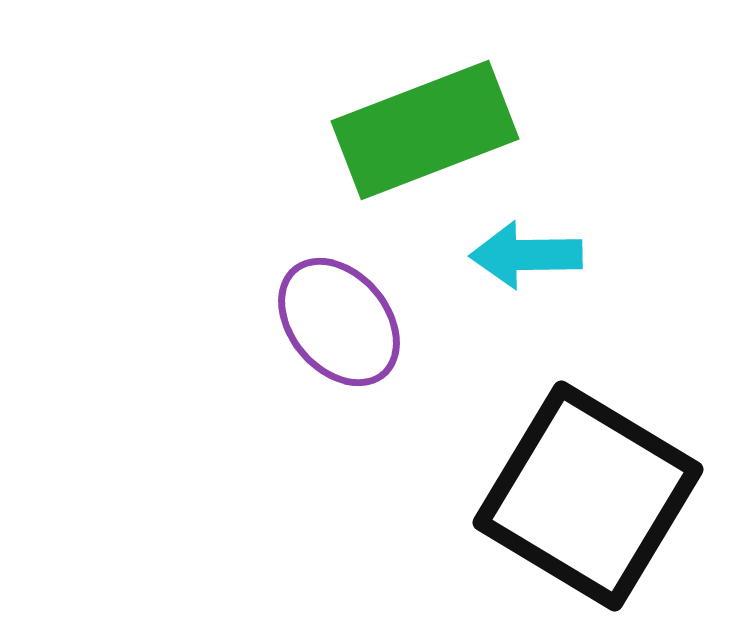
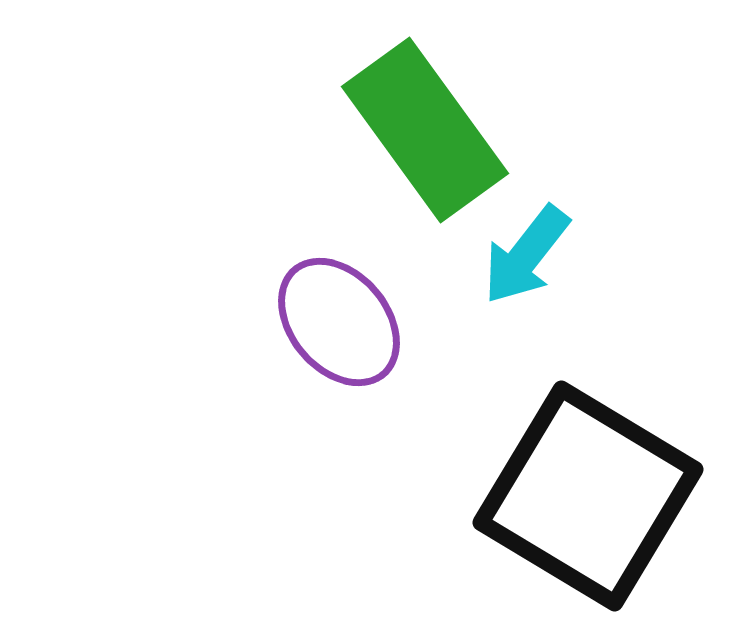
green rectangle: rotated 75 degrees clockwise
cyan arrow: rotated 51 degrees counterclockwise
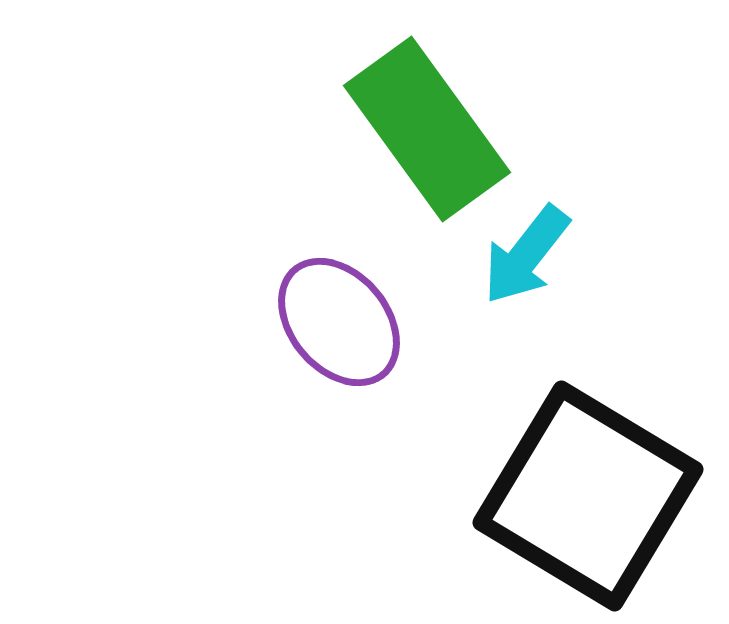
green rectangle: moved 2 px right, 1 px up
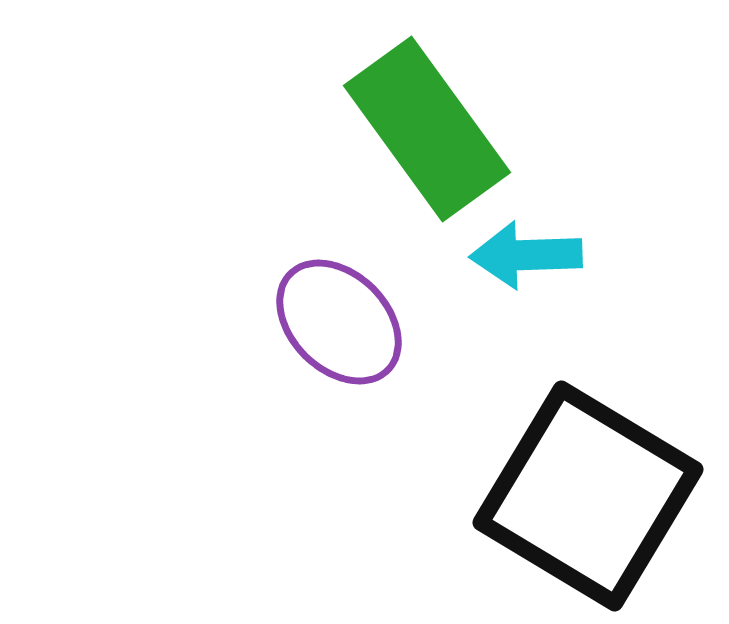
cyan arrow: rotated 50 degrees clockwise
purple ellipse: rotated 5 degrees counterclockwise
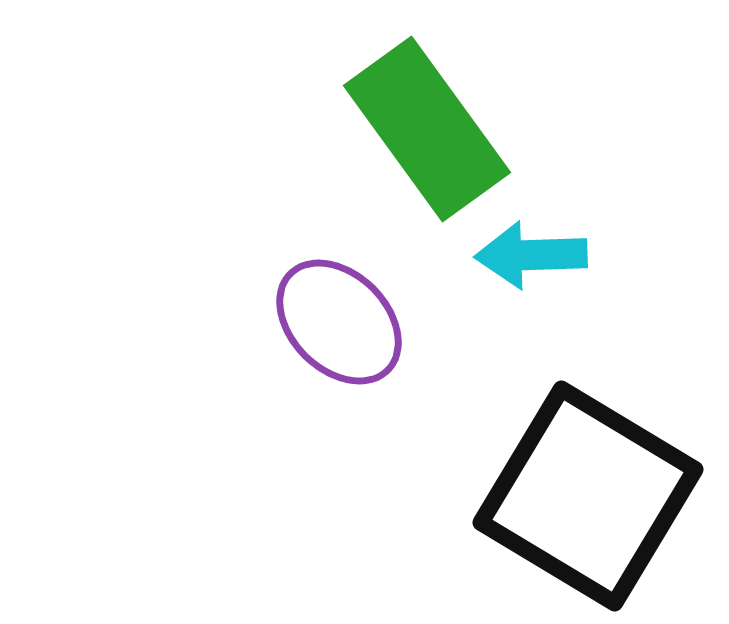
cyan arrow: moved 5 px right
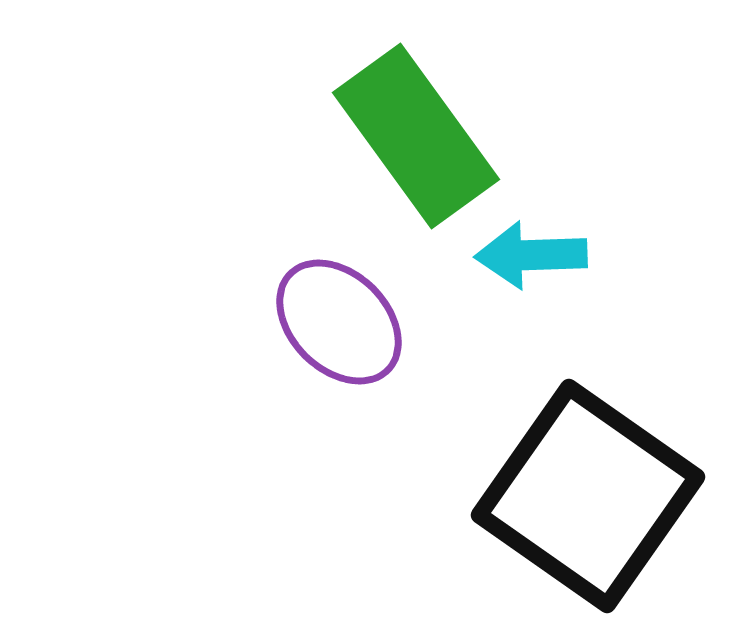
green rectangle: moved 11 px left, 7 px down
black square: rotated 4 degrees clockwise
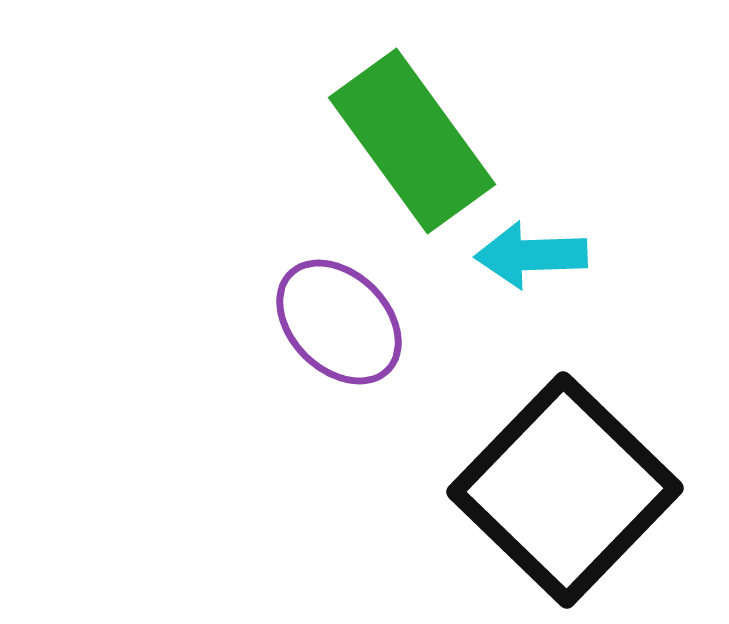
green rectangle: moved 4 px left, 5 px down
black square: moved 23 px left, 6 px up; rotated 9 degrees clockwise
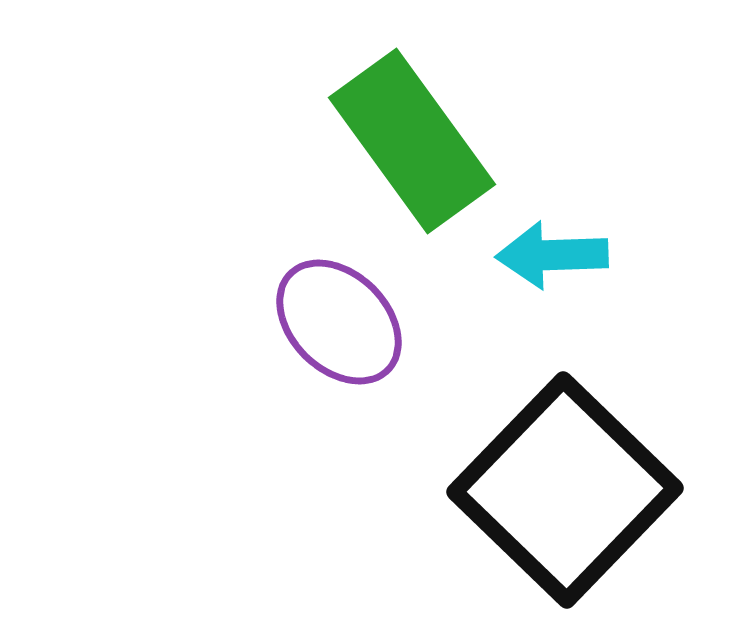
cyan arrow: moved 21 px right
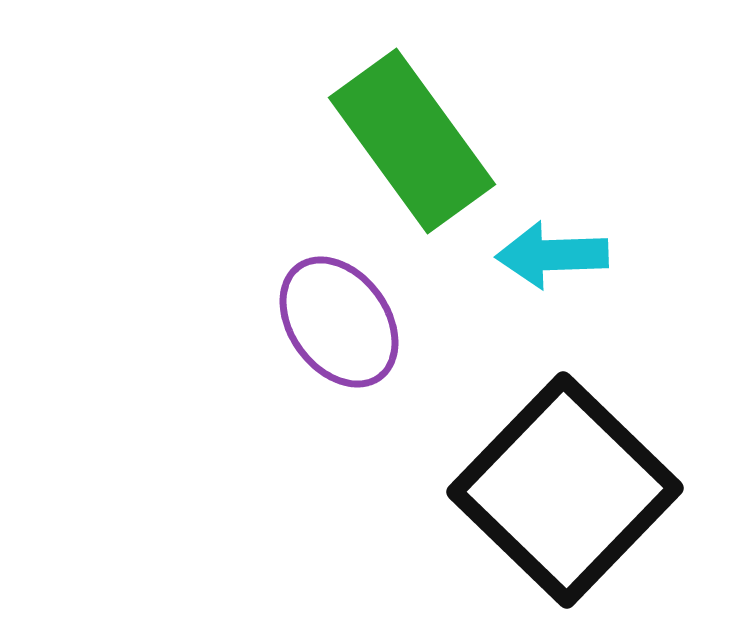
purple ellipse: rotated 9 degrees clockwise
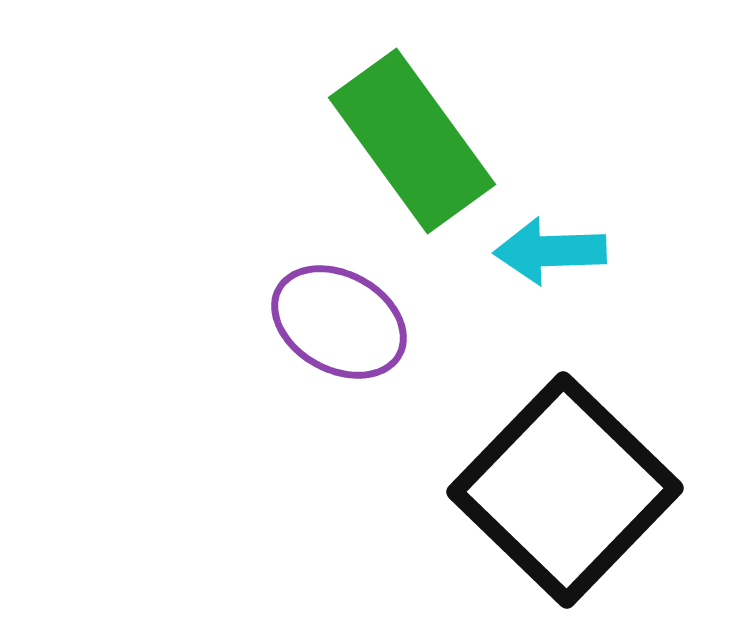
cyan arrow: moved 2 px left, 4 px up
purple ellipse: rotated 25 degrees counterclockwise
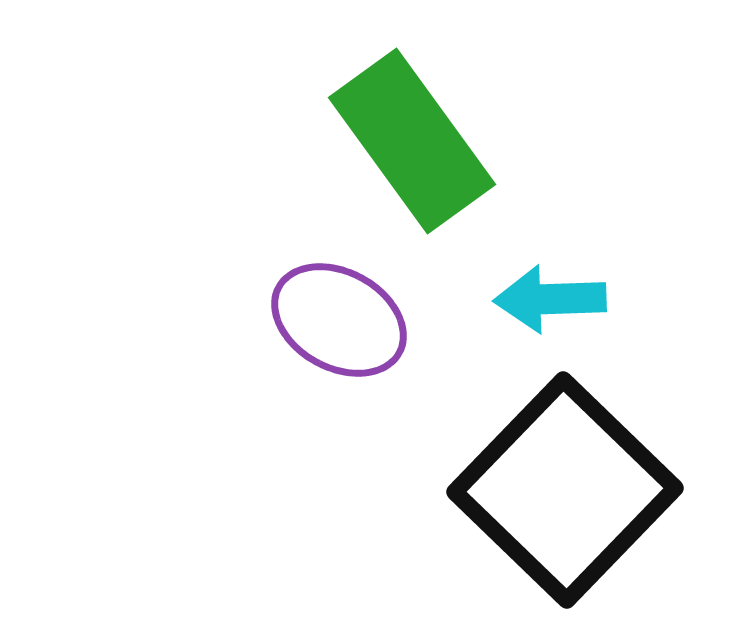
cyan arrow: moved 48 px down
purple ellipse: moved 2 px up
